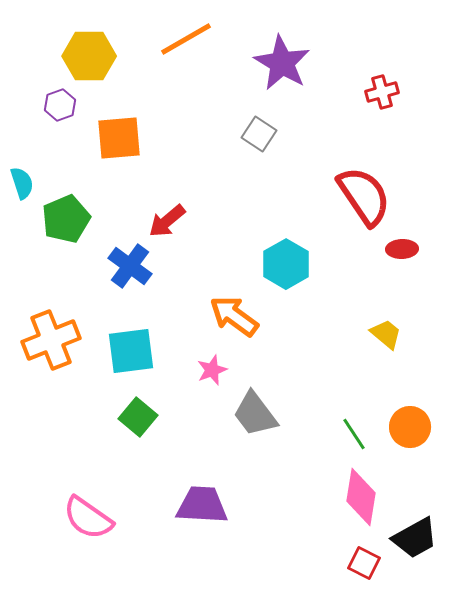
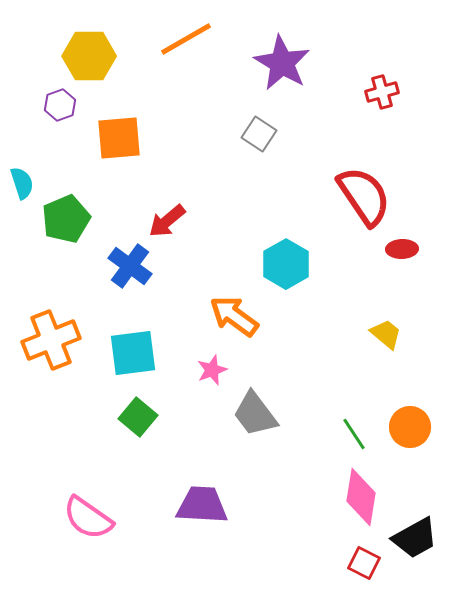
cyan square: moved 2 px right, 2 px down
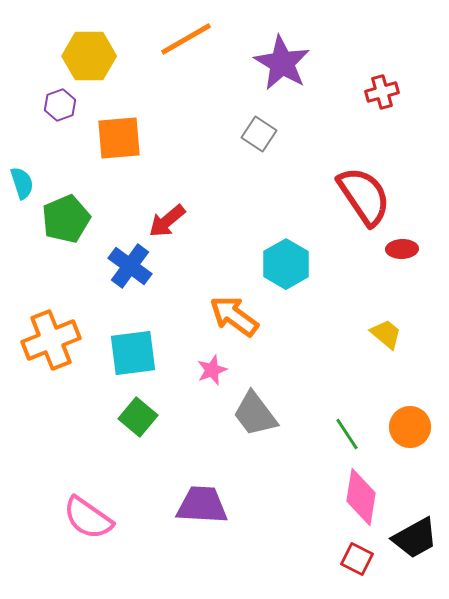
green line: moved 7 px left
red square: moved 7 px left, 4 px up
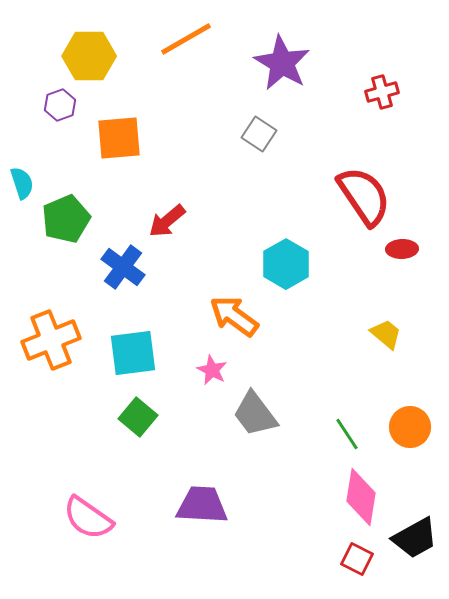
blue cross: moved 7 px left, 1 px down
pink star: rotated 24 degrees counterclockwise
